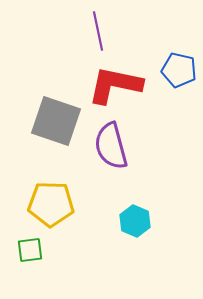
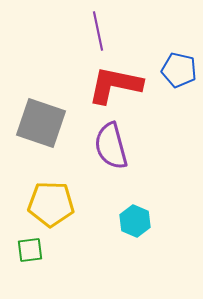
gray square: moved 15 px left, 2 px down
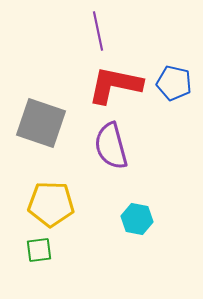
blue pentagon: moved 5 px left, 13 px down
cyan hexagon: moved 2 px right, 2 px up; rotated 12 degrees counterclockwise
green square: moved 9 px right
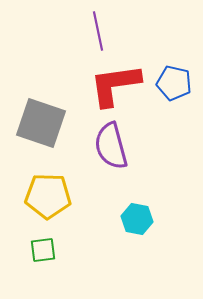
red L-shape: rotated 20 degrees counterclockwise
yellow pentagon: moved 3 px left, 8 px up
green square: moved 4 px right
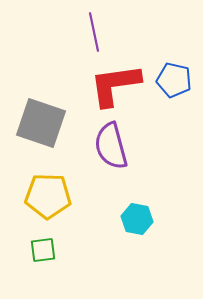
purple line: moved 4 px left, 1 px down
blue pentagon: moved 3 px up
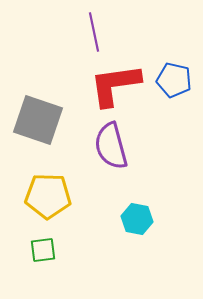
gray square: moved 3 px left, 3 px up
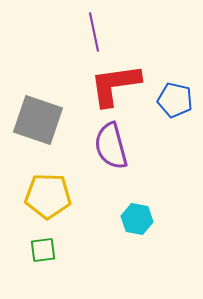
blue pentagon: moved 1 px right, 20 px down
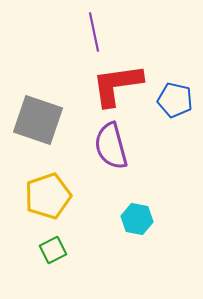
red L-shape: moved 2 px right
yellow pentagon: rotated 21 degrees counterclockwise
green square: moved 10 px right; rotated 20 degrees counterclockwise
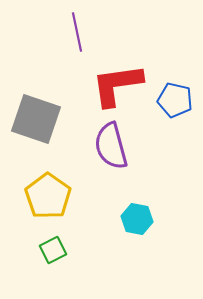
purple line: moved 17 px left
gray square: moved 2 px left, 1 px up
yellow pentagon: rotated 18 degrees counterclockwise
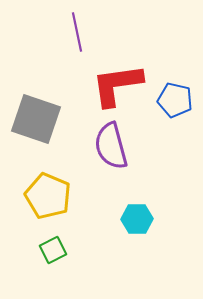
yellow pentagon: rotated 12 degrees counterclockwise
cyan hexagon: rotated 12 degrees counterclockwise
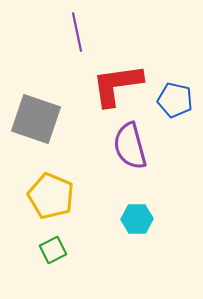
purple semicircle: moved 19 px right
yellow pentagon: moved 3 px right
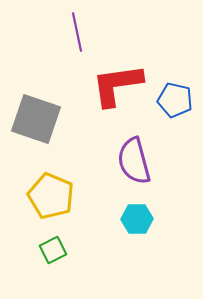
purple semicircle: moved 4 px right, 15 px down
